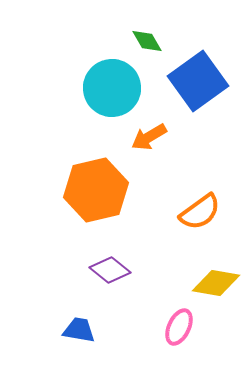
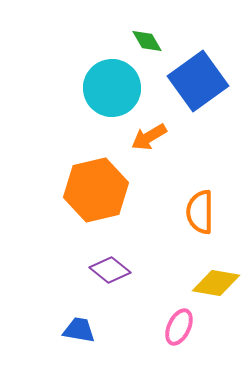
orange semicircle: rotated 126 degrees clockwise
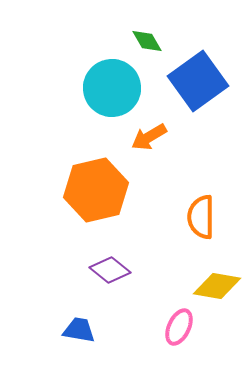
orange semicircle: moved 1 px right, 5 px down
yellow diamond: moved 1 px right, 3 px down
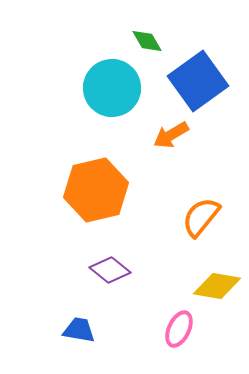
orange arrow: moved 22 px right, 2 px up
orange semicircle: rotated 39 degrees clockwise
pink ellipse: moved 2 px down
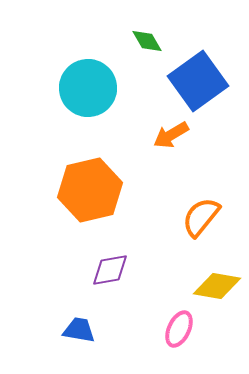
cyan circle: moved 24 px left
orange hexagon: moved 6 px left
purple diamond: rotated 48 degrees counterclockwise
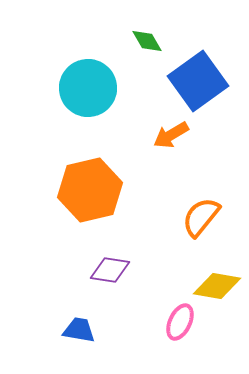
purple diamond: rotated 18 degrees clockwise
pink ellipse: moved 1 px right, 7 px up
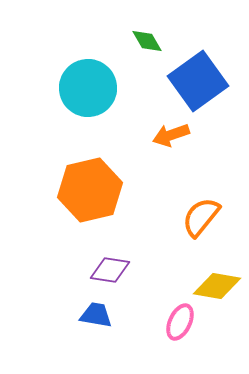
orange arrow: rotated 12 degrees clockwise
blue trapezoid: moved 17 px right, 15 px up
